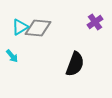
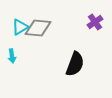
cyan arrow: rotated 32 degrees clockwise
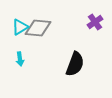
cyan arrow: moved 8 px right, 3 px down
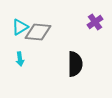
gray diamond: moved 4 px down
black semicircle: rotated 20 degrees counterclockwise
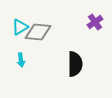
cyan arrow: moved 1 px right, 1 px down
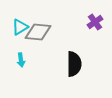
black semicircle: moved 1 px left
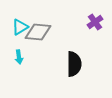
cyan arrow: moved 2 px left, 3 px up
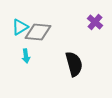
purple cross: rotated 14 degrees counterclockwise
cyan arrow: moved 7 px right, 1 px up
black semicircle: rotated 15 degrees counterclockwise
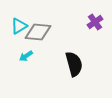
purple cross: rotated 14 degrees clockwise
cyan triangle: moved 1 px left, 1 px up
cyan arrow: rotated 64 degrees clockwise
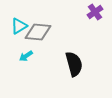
purple cross: moved 10 px up
